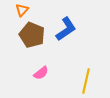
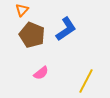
yellow line: rotated 15 degrees clockwise
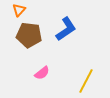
orange triangle: moved 3 px left
brown pentagon: moved 3 px left; rotated 15 degrees counterclockwise
pink semicircle: moved 1 px right
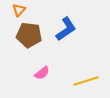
yellow line: rotated 45 degrees clockwise
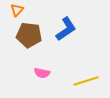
orange triangle: moved 2 px left
pink semicircle: rotated 49 degrees clockwise
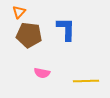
orange triangle: moved 2 px right, 2 px down
blue L-shape: rotated 55 degrees counterclockwise
yellow line: rotated 15 degrees clockwise
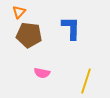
blue L-shape: moved 5 px right, 1 px up
yellow line: rotated 70 degrees counterclockwise
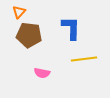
yellow line: moved 2 px left, 22 px up; rotated 65 degrees clockwise
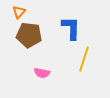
yellow line: rotated 65 degrees counterclockwise
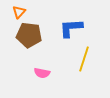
blue L-shape: rotated 95 degrees counterclockwise
